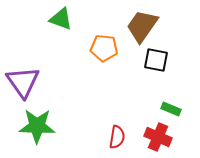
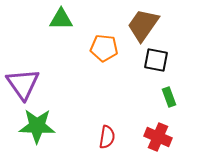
green triangle: rotated 20 degrees counterclockwise
brown trapezoid: moved 1 px right, 1 px up
purple triangle: moved 2 px down
green rectangle: moved 2 px left, 12 px up; rotated 48 degrees clockwise
red semicircle: moved 10 px left
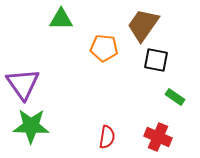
green rectangle: moved 6 px right; rotated 36 degrees counterclockwise
green star: moved 6 px left
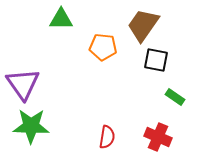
orange pentagon: moved 1 px left, 1 px up
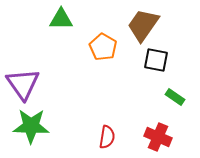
orange pentagon: rotated 24 degrees clockwise
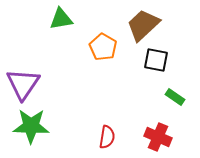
green triangle: rotated 10 degrees counterclockwise
brown trapezoid: rotated 12 degrees clockwise
purple triangle: rotated 9 degrees clockwise
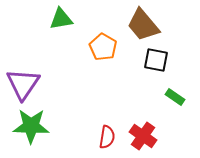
brown trapezoid: rotated 87 degrees counterclockwise
red cross: moved 15 px left, 1 px up; rotated 12 degrees clockwise
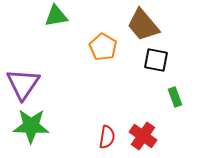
green triangle: moved 5 px left, 3 px up
green rectangle: rotated 36 degrees clockwise
